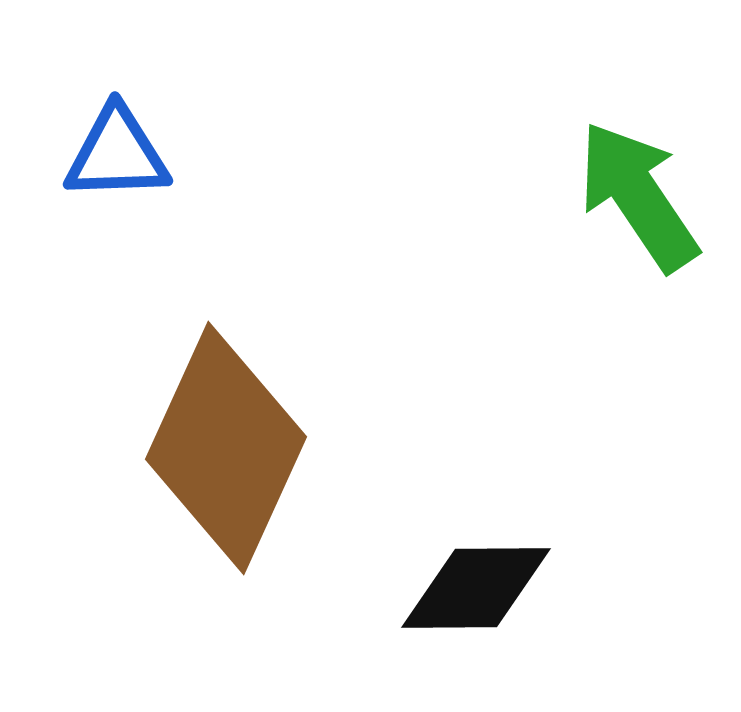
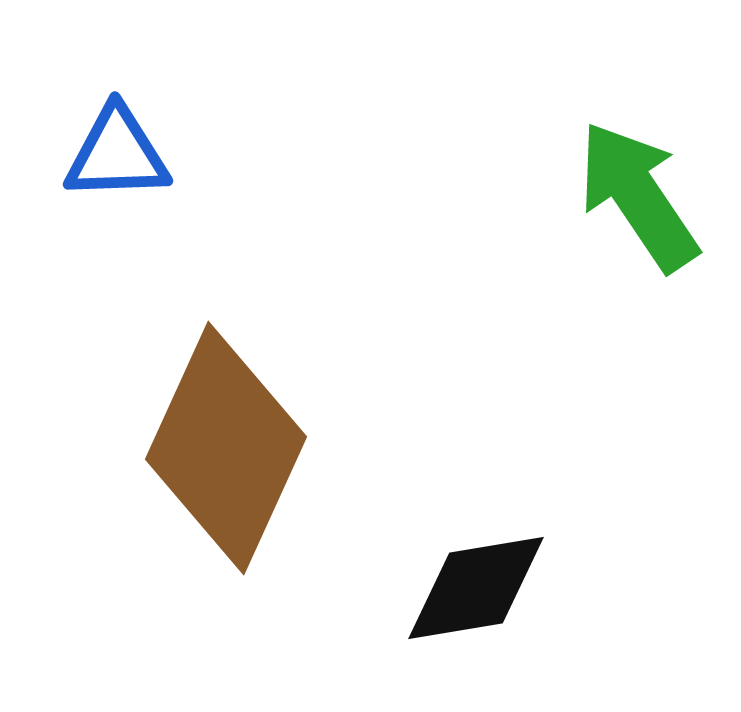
black diamond: rotated 9 degrees counterclockwise
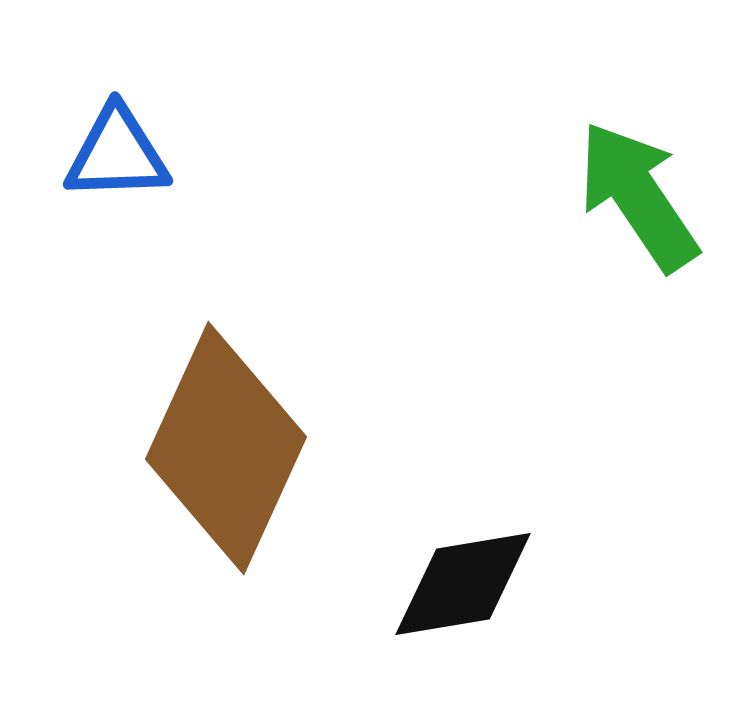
black diamond: moved 13 px left, 4 px up
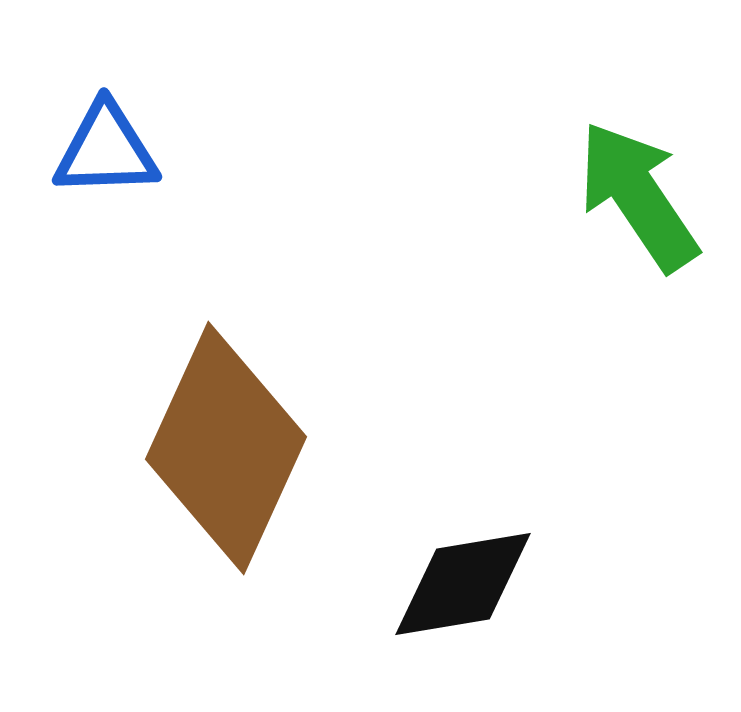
blue triangle: moved 11 px left, 4 px up
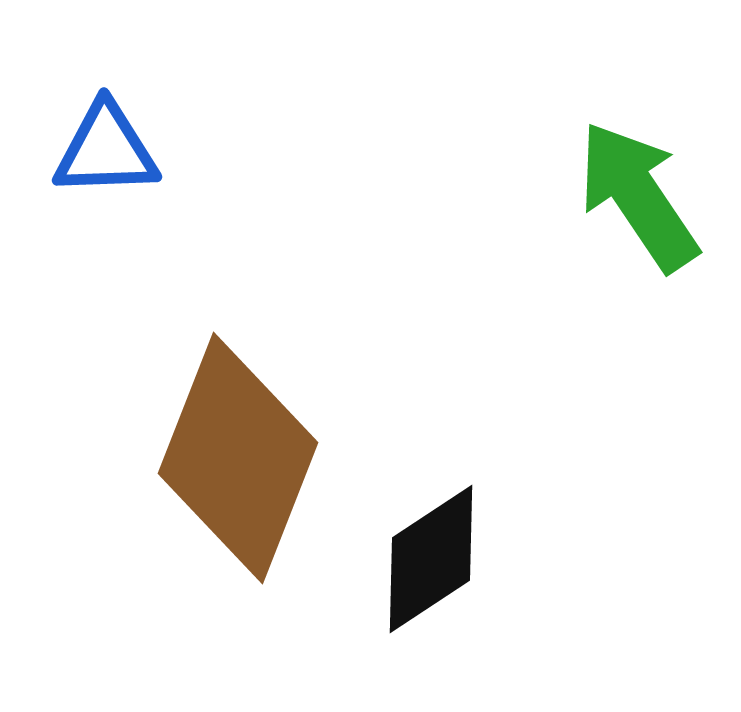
brown diamond: moved 12 px right, 10 px down; rotated 3 degrees counterclockwise
black diamond: moved 32 px left, 25 px up; rotated 24 degrees counterclockwise
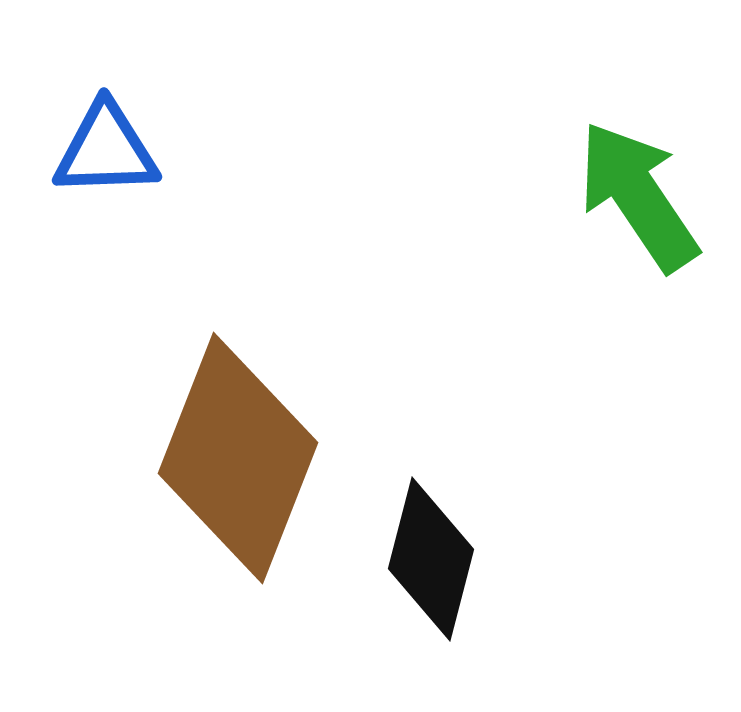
black diamond: rotated 42 degrees counterclockwise
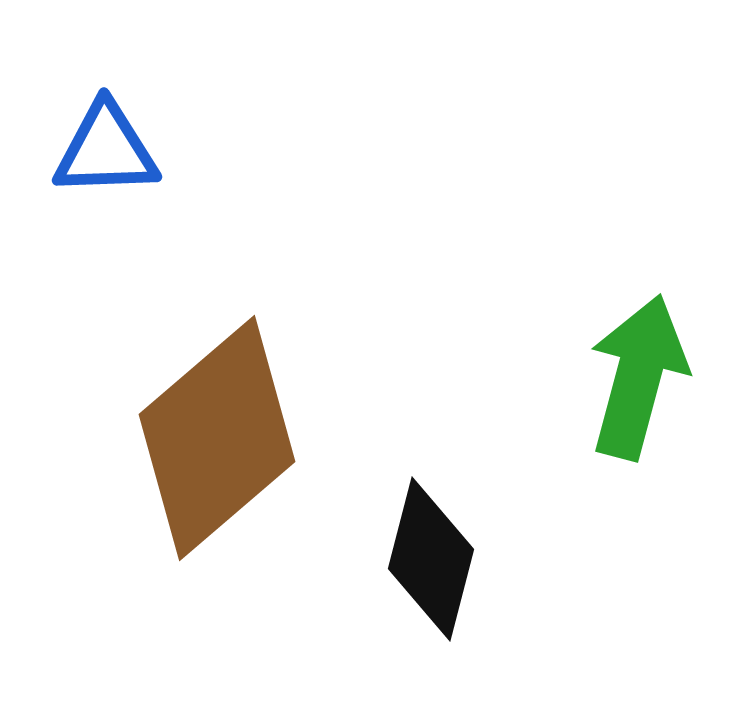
green arrow: moved 181 px down; rotated 49 degrees clockwise
brown diamond: moved 21 px left, 20 px up; rotated 28 degrees clockwise
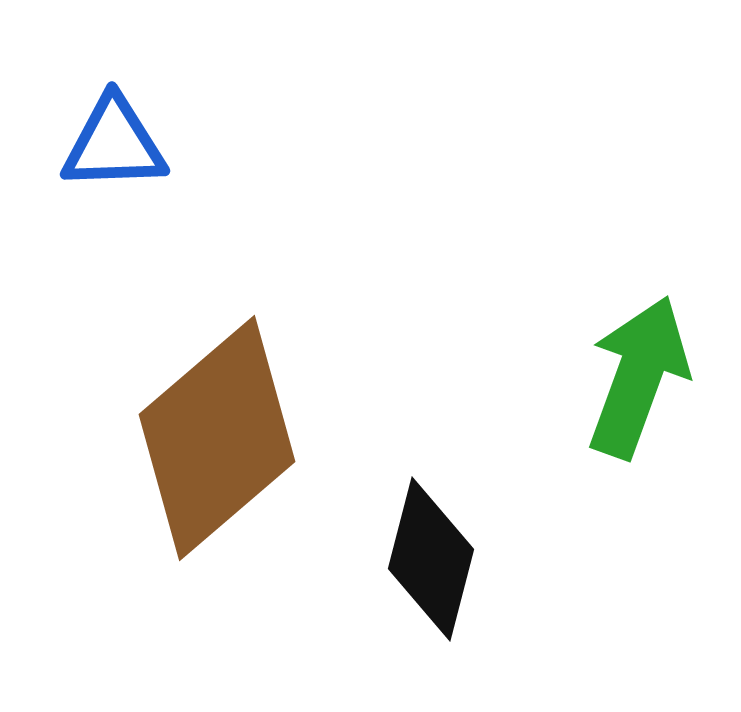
blue triangle: moved 8 px right, 6 px up
green arrow: rotated 5 degrees clockwise
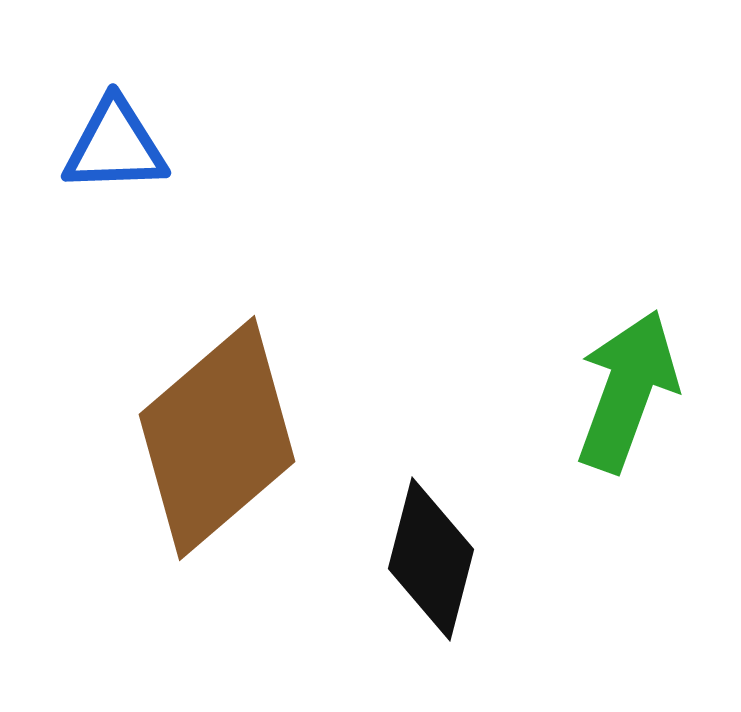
blue triangle: moved 1 px right, 2 px down
green arrow: moved 11 px left, 14 px down
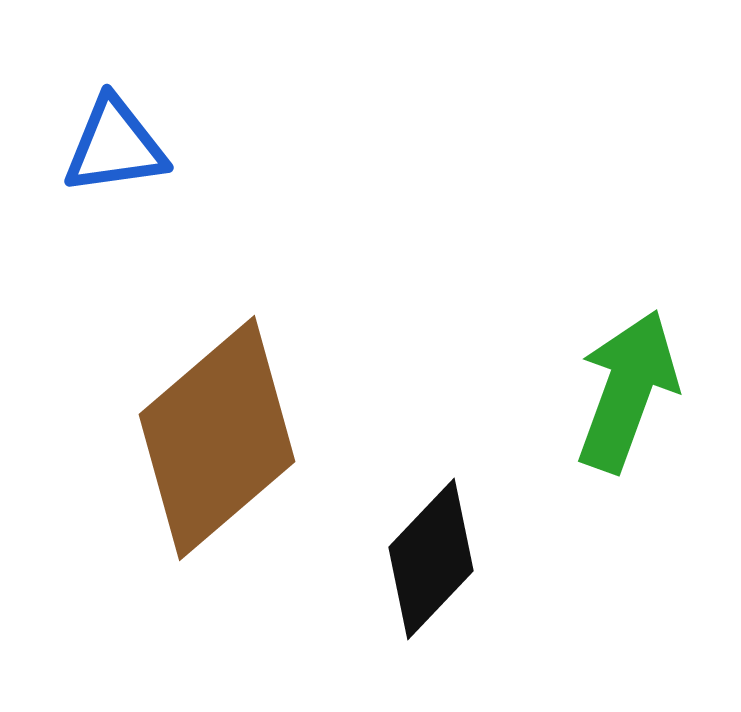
blue triangle: rotated 6 degrees counterclockwise
black diamond: rotated 29 degrees clockwise
